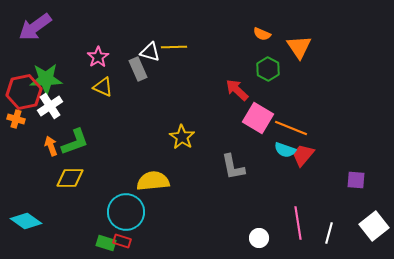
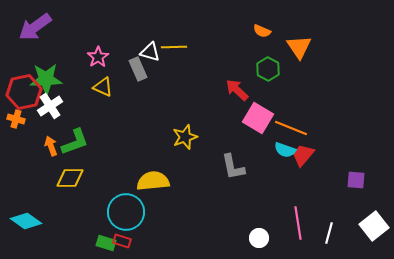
orange semicircle: moved 3 px up
yellow star: moved 3 px right; rotated 20 degrees clockwise
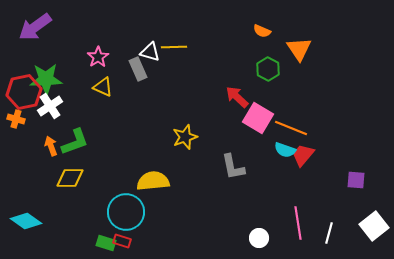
orange triangle: moved 2 px down
red arrow: moved 7 px down
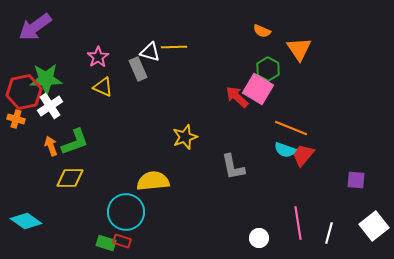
pink square: moved 29 px up
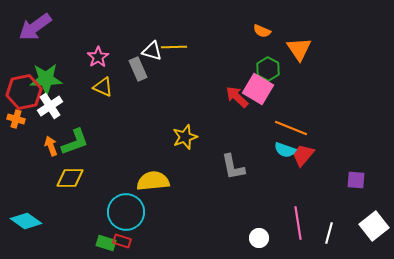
white triangle: moved 2 px right, 1 px up
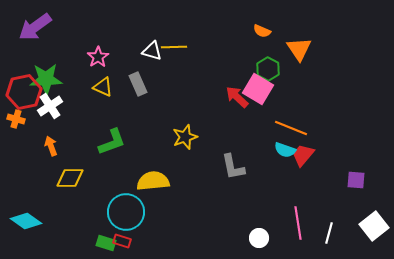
gray rectangle: moved 15 px down
green L-shape: moved 37 px right
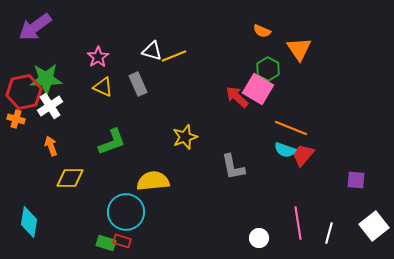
yellow line: moved 9 px down; rotated 20 degrees counterclockwise
cyan diamond: moved 3 px right, 1 px down; rotated 64 degrees clockwise
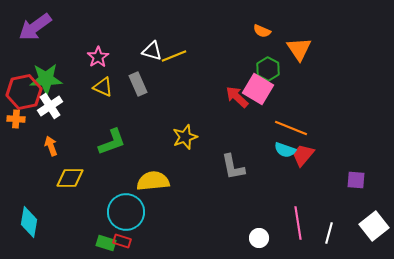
orange cross: rotated 12 degrees counterclockwise
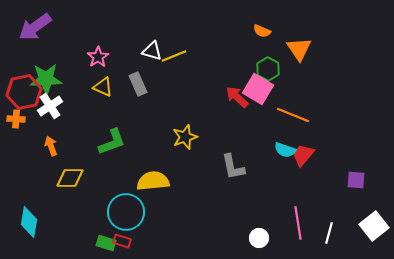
orange line: moved 2 px right, 13 px up
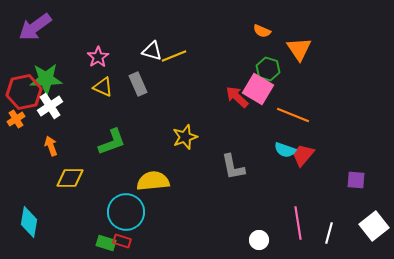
green hexagon: rotated 10 degrees counterclockwise
orange cross: rotated 36 degrees counterclockwise
white circle: moved 2 px down
